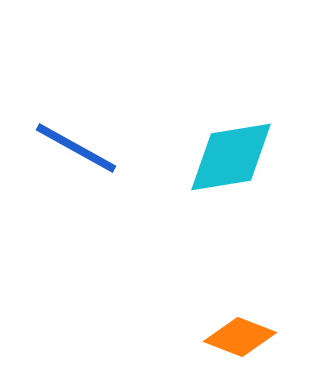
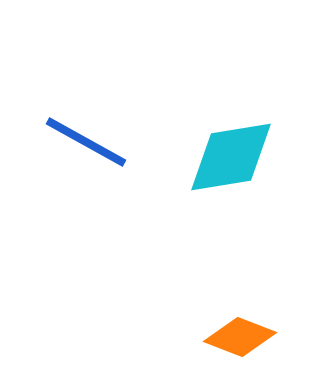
blue line: moved 10 px right, 6 px up
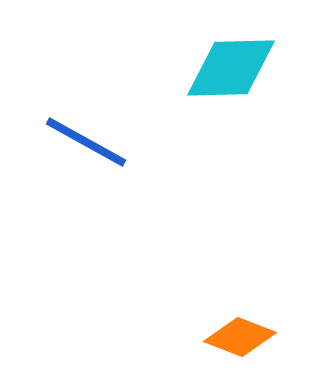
cyan diamond: moved 89 px up; rotated 8 degrees clockwise
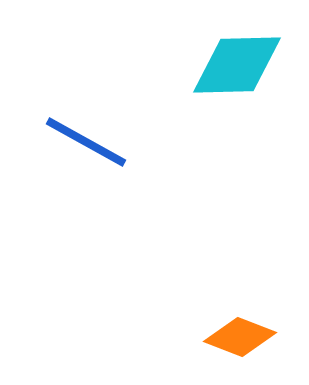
cyan diamond: moved 6 px right, 3 px up
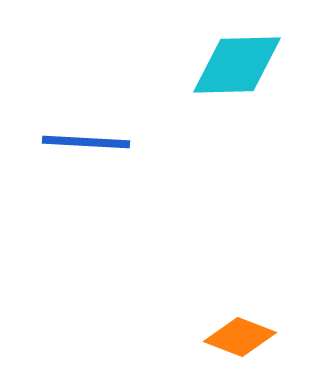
blue line: rotated 26 degrees counterclockwise
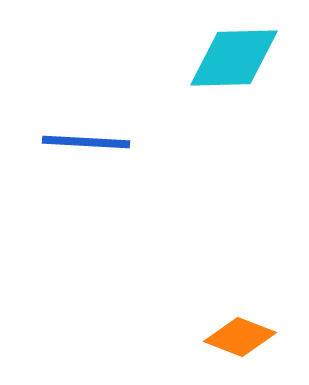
cyan diamond: moved 3 px left, 7 px up
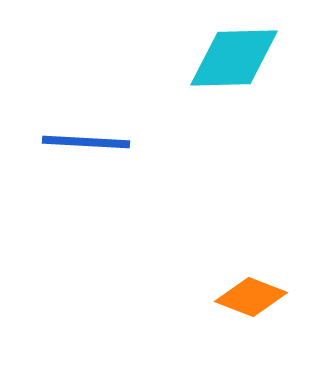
orange diamond: moved 11 px right, 40 px up
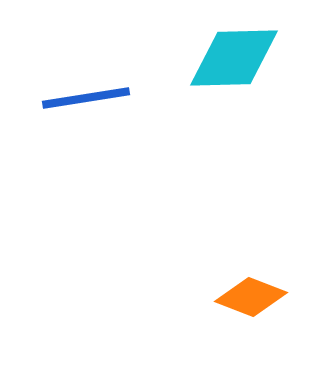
blue line: moved 44 px up; rotated 12 degrees counterclockwise
